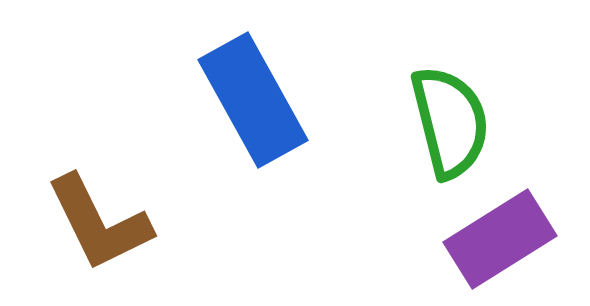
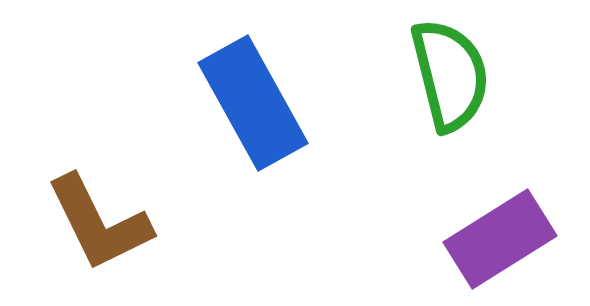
blue rectangle: moved 3 px down
green semicircle: moved 47 px up
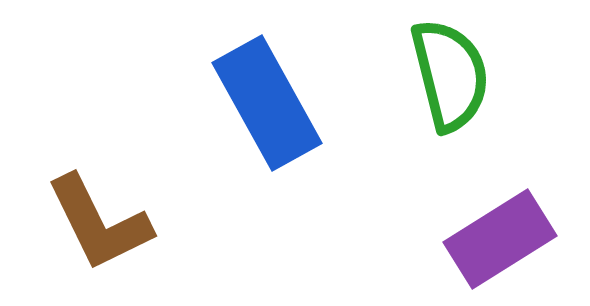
blue rectangle: moved 14 px right
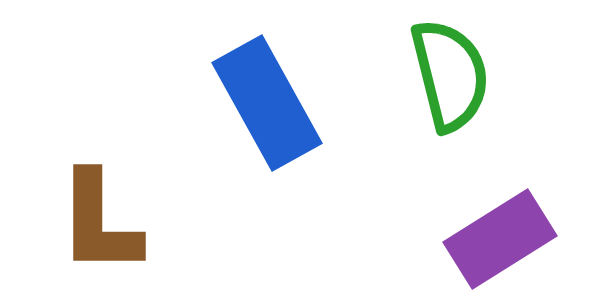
brown L-shape: rotated 26 degrees clockwise
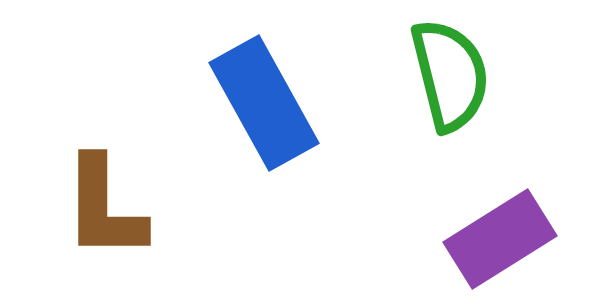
blue rectangle: moved 3 px left
brown L-shape: moved 5 px right, 15 px up
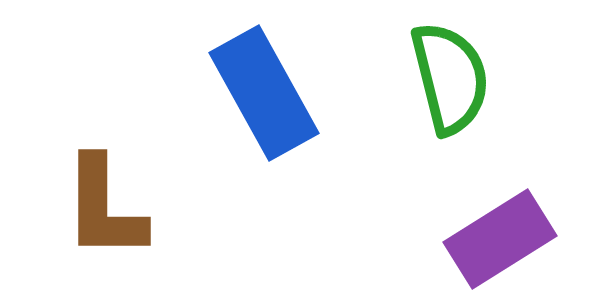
green semicircle: moved 3 px down
blue rectangle: moved 10 px up
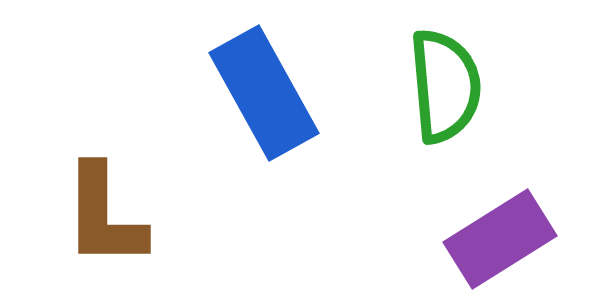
green semicircle: moved 5 px left, 8 px down; rotated 9 degrees clockwise
brown L-shape: moved 8 px down
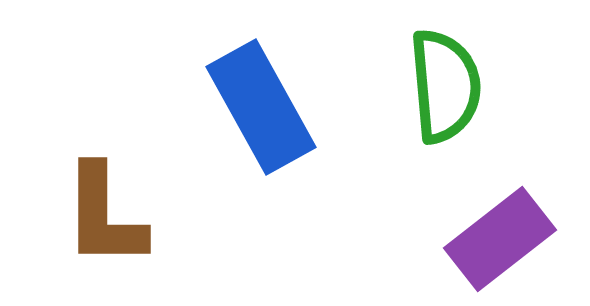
blue rectangle: moved 3 px left, 14 px down
purple rectangle: rotated 6 degrees counterclockwise
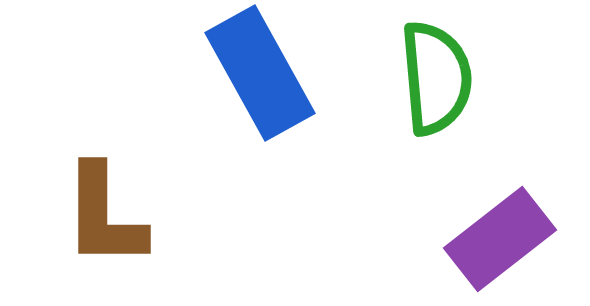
green semicircle: moved 9 px left, 8 px up
blue rectangle: moved 1 px left, 34 px up
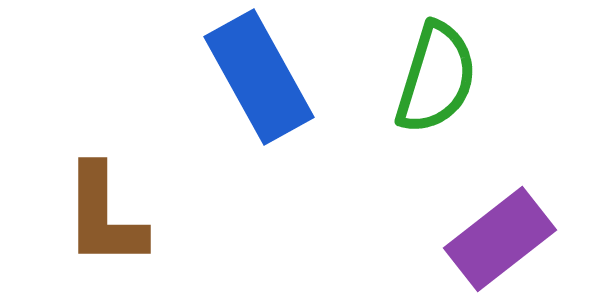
blue rectangle: moved 1 px left, 4 px down
green semicircle: rotated 22 degrees clockwise
